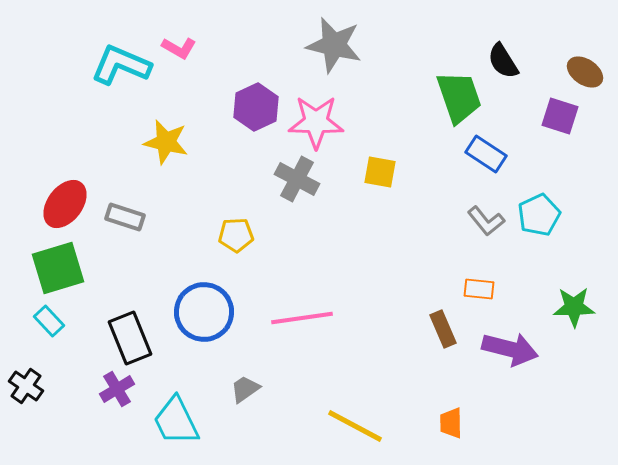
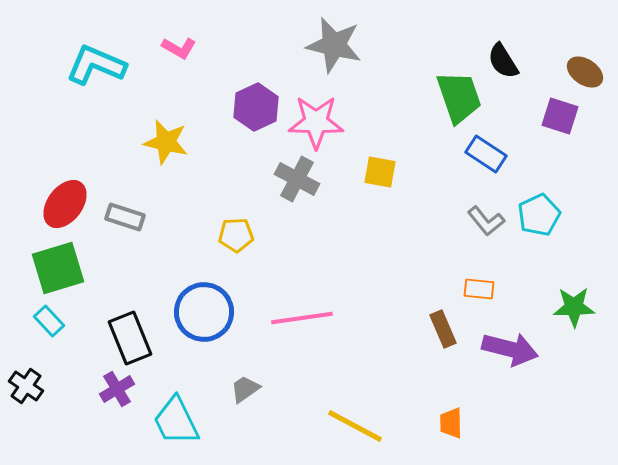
cyan L-shape: moved 25 px left
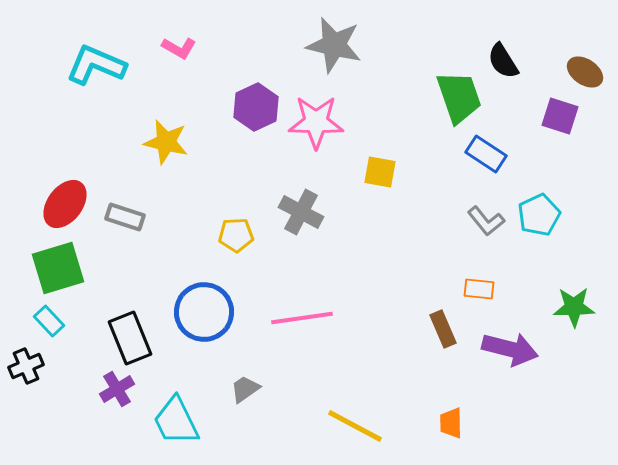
gray cross: moved 4 px right, 33 px down
black cross: moved 20 px up; rotated 32 degrees clockwise
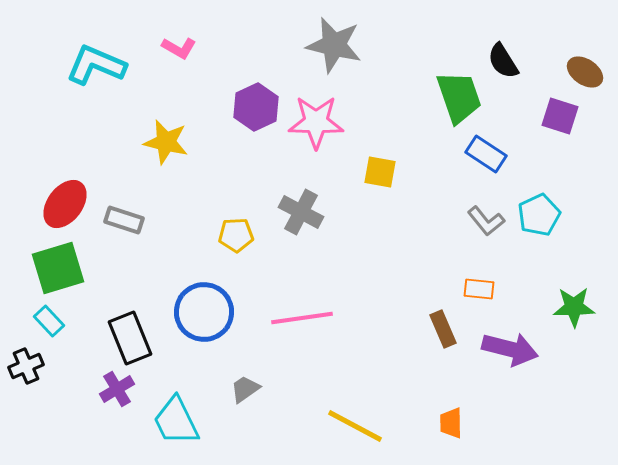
gray rectangle: moved 1 px left, 3 px down
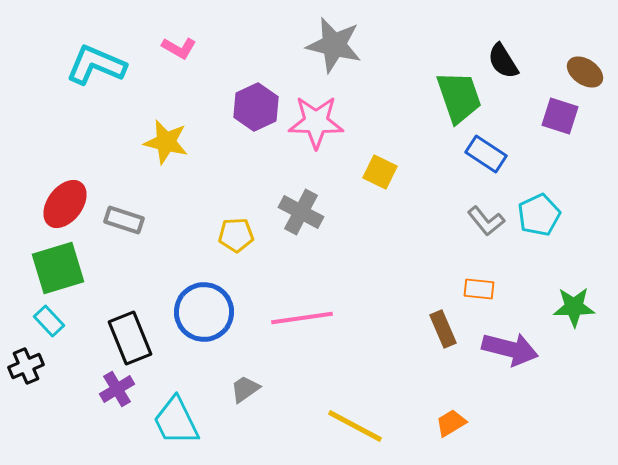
yellow square: rotated 16 degrees clockwise
orange trapezoid: rotated 60 degrees clockwise
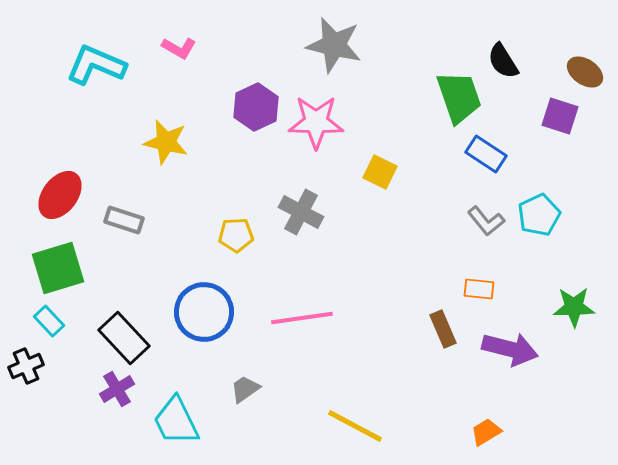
red ellipse: moved 5 px left, 9 px up
black rectangle: moved 6 px left; rotated 21 degrees counterclockwise
orange trapezoid: moved 35 px right, 9 px down
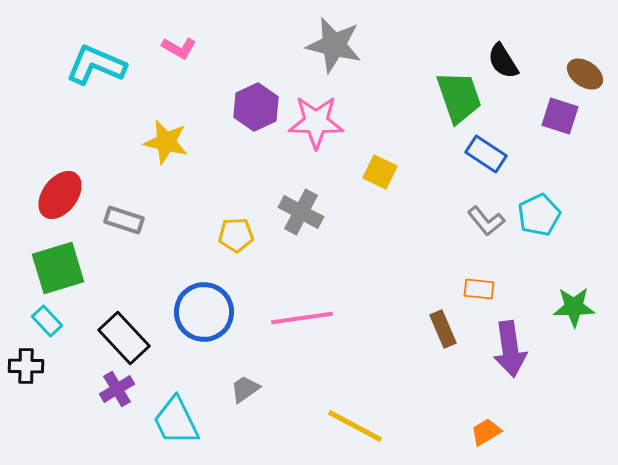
brown ellipse: moved 2 px down
cyan rectangle: moved 2 px left
purple arrow: rotated 68 degrees clockwise
black cross: rotated 24 degrees clockwise
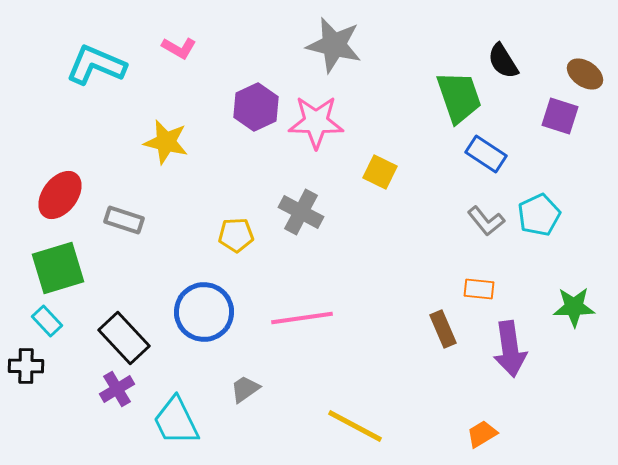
orange trapezoid: moved 4 px left, 2 px down
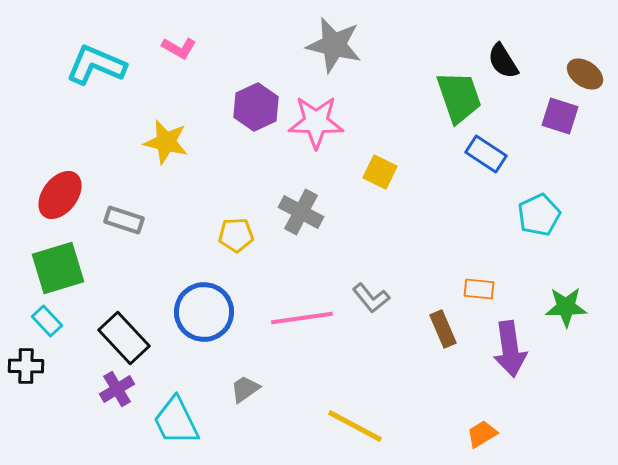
gray L-shape: moved 115 px left, 77 px down
green star: moved 8 px left
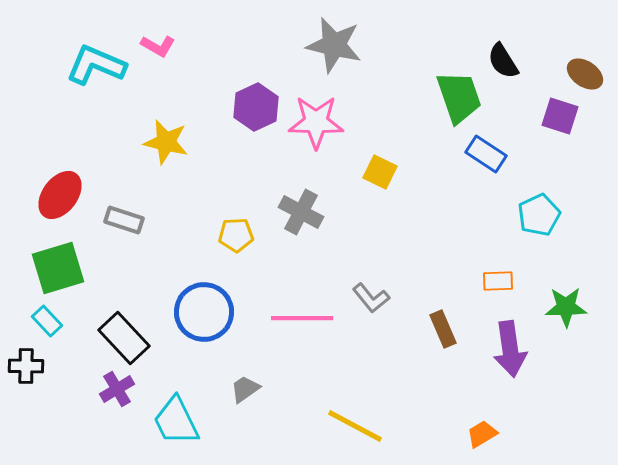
pink L-shape: moved 21 px left, 2 px up
orange rectangle: moved 19 px right, 8 px up; rotated 8 degrees counterclockwise
pink line: rotated 8 degrees clockwise
